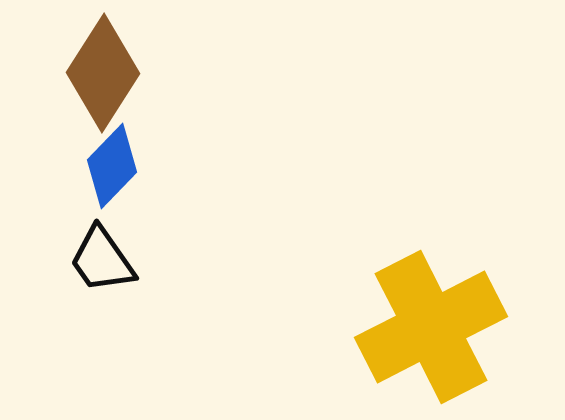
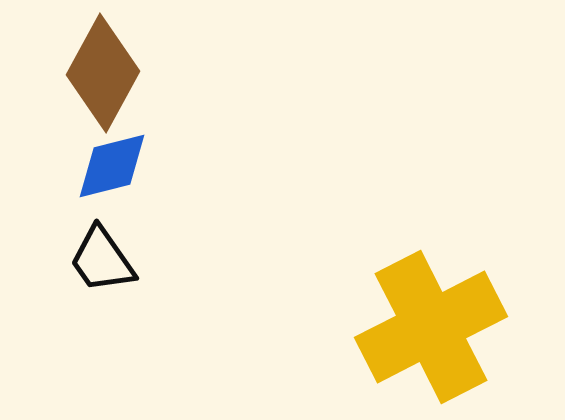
brown diamond: rotated 4 degrees counterclockwise
blue diamond: rotated 32 degrees clockwise
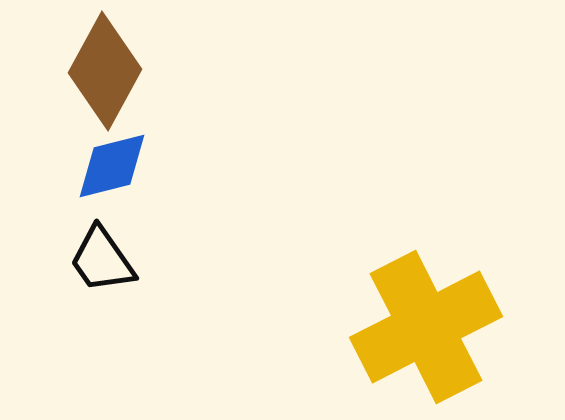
brown diamond: moved 2 px right, 2 px up
yellow cross: moved 5 px left
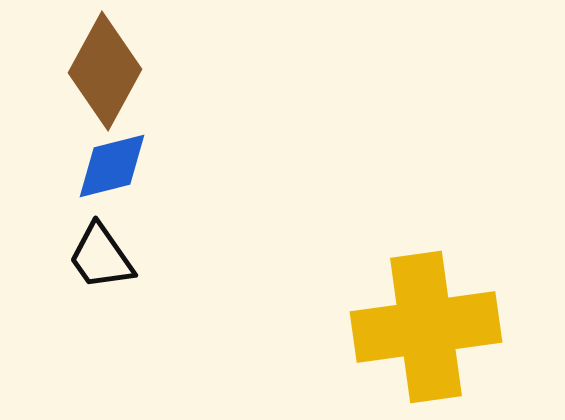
black trapezoid: moved 1 px left, 3 px up
yellow cross: rotated 19 degrees clockwise
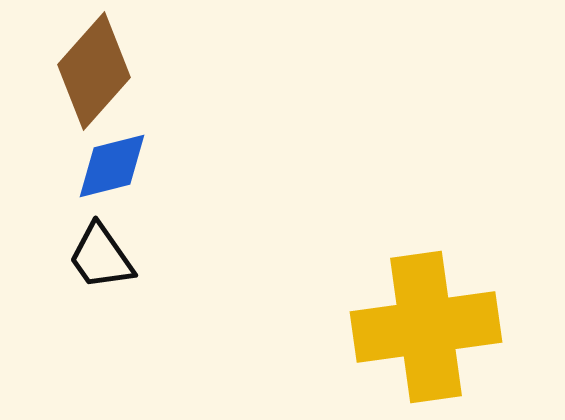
brown diamond: moved 11 px left; rotated 13 degrees clockwise
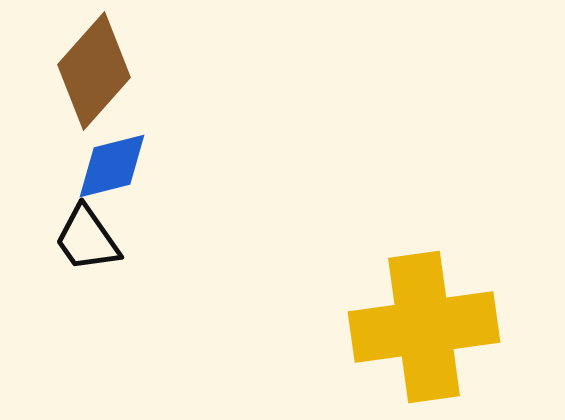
black trapezoid: moved 14 px left, 18 px up
yellow cross: moved 2 px left
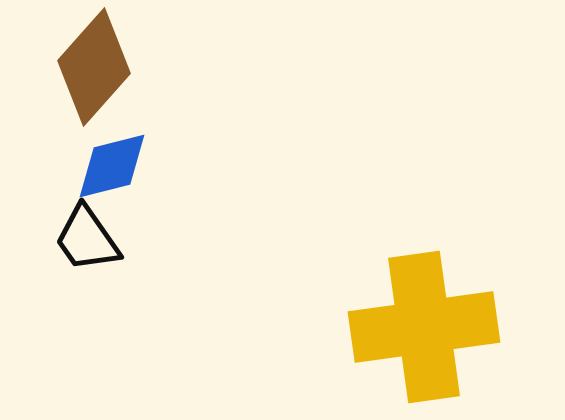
brown diamond: moved 4 px up
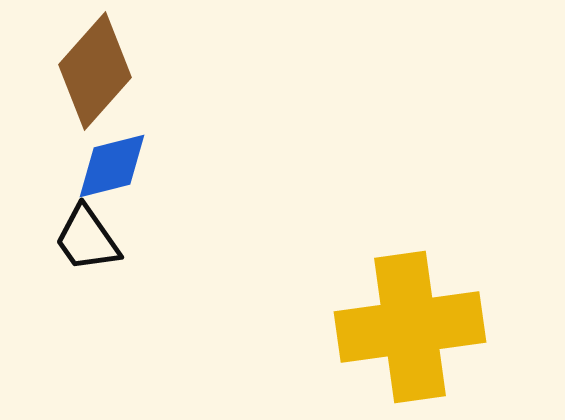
brown diamond: moved 1 px right, 4 px down
yellow cross: moved 14 px left
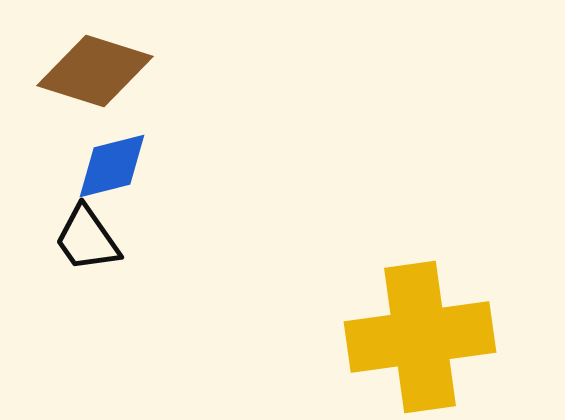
brown diamond: rotated 66 degrees clockwise
yellow cross: moved 10 px right, 10 px down
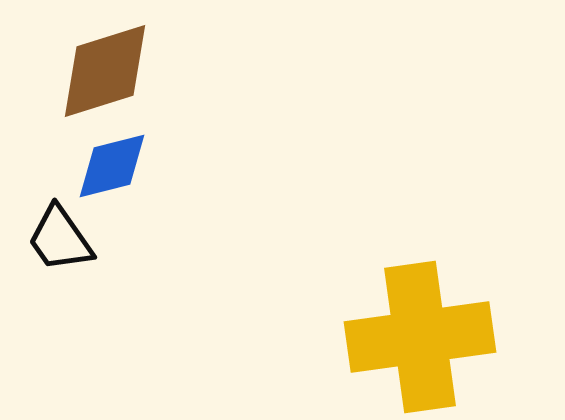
brown diamond: moved 10 px right; rotated 35 degrees counterclockwise
black trapezoid: moved 27 px left
